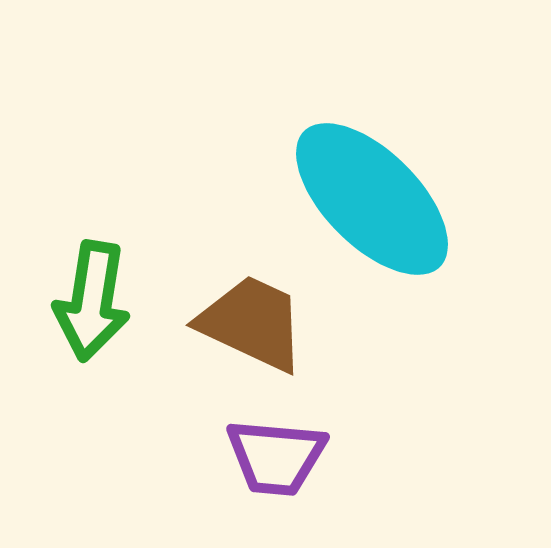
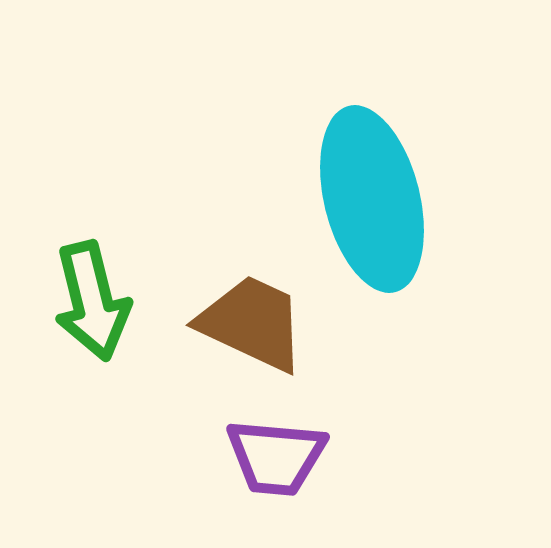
cyan ellipse: rotated 31 degrees clockwise
green arrow: rotated 23 degrees counterclockwise
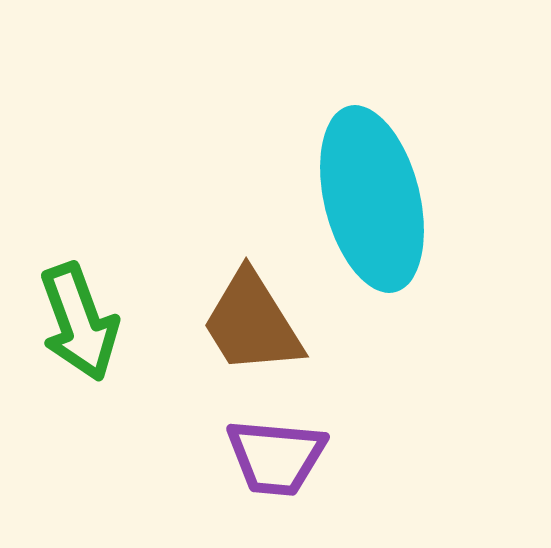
green arrow: moved 13 px left, 21 px down; rotated 6 degrees counterclockwise
brown trapezoid: rotated 147 degrees counterclockwise
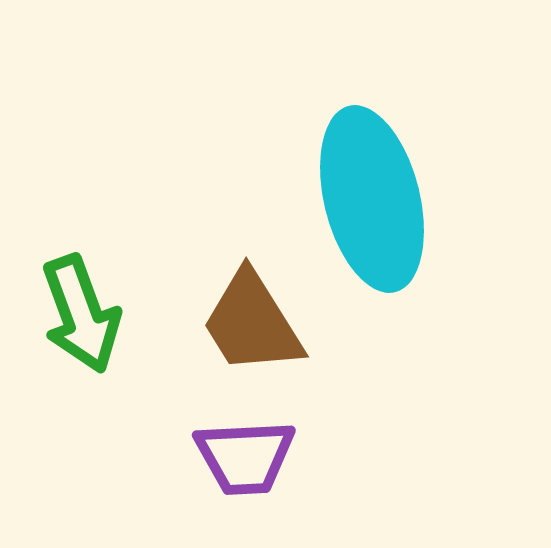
green arrow: moved 2 px right, 8 px up
purple trapezoid: moved 31 px left; rotated 8 degrees counterclockwise
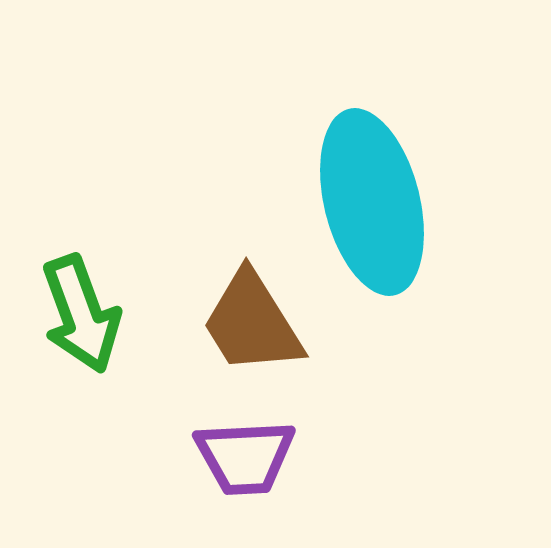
cyan ellipse: moved 3 px down
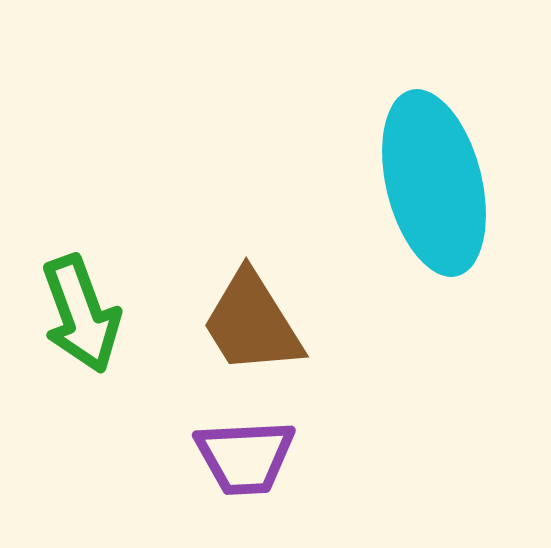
cyan ellipse: moved 62 px right, 19 px up
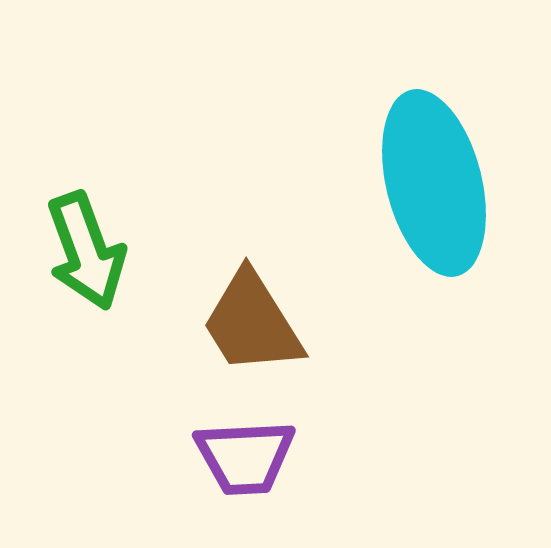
green arrow: moved 5 px right, 63 px up
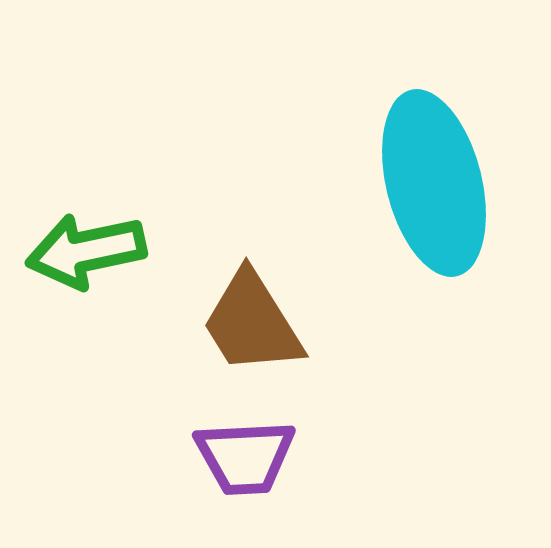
green arrow: rotated 98 degrees clockwise
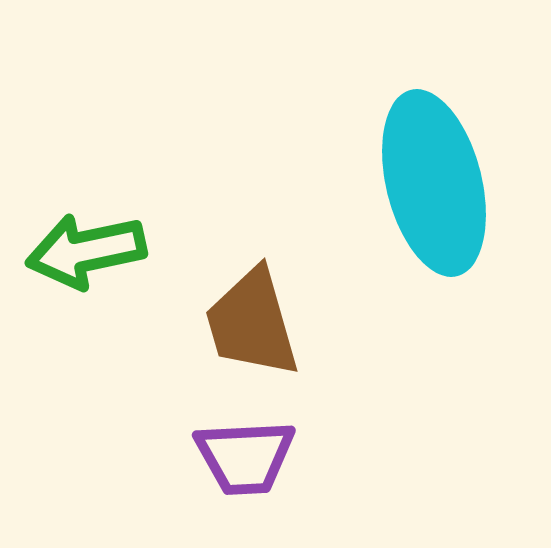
brown trapezoid: rotated 16 degrees clockwise
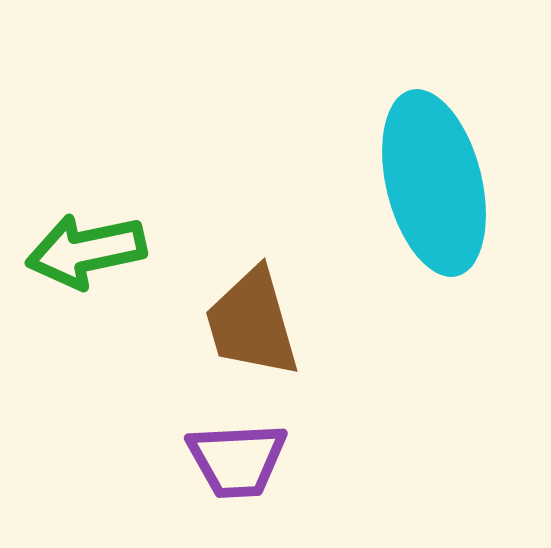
purple trapezoid: moved 8 px left, 3 px down
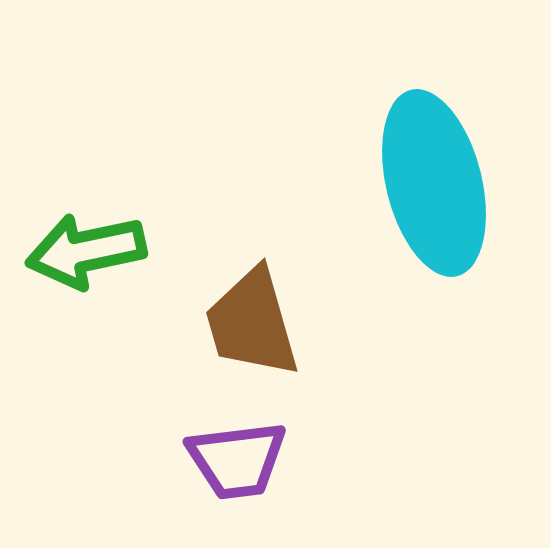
purple trapezoid: rotated 4 degrees counterclockwise
